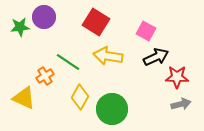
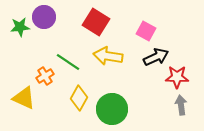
yellow diamond: moved 1 px left, 1 px down
gray arrow: moved 1 px down; rotated 84 degrees counterclockwise
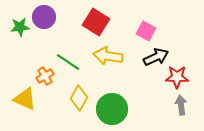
yellow triangle: moved 1 px right, 1 px down
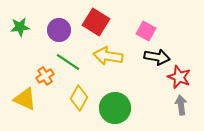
purple circle: moved 15 px right, 13 px down
black arrow: moved 1 px right; rotated 35 degrees clockwise
red star: moved 2 px right; rotated 20 degrees clockwise
green circle: moved 3 px right, 1 px up
